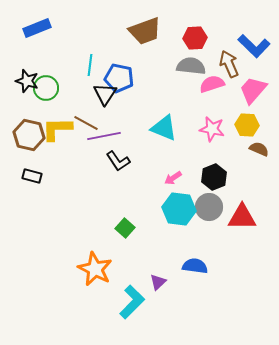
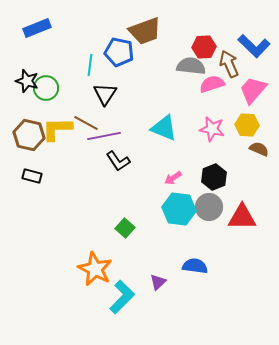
red hexagon: moved 9 px right, 9 px down
blue pentagon: moved 26 px up
cyan L-shape: moved 10 px left, 5 px up
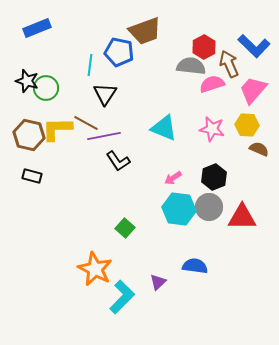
red hexagon: rotated 25 degrees counterclockwise
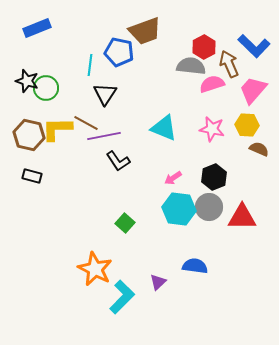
green square: moved 5 px up
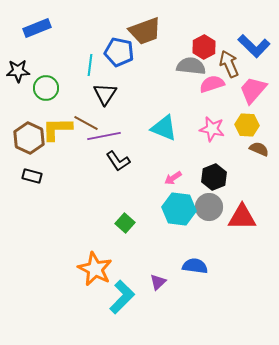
black star: moved 9 px left, 10 px up; rotated 20 degrees counterclockwise
brown hexagon: moved 3 px down; rotated 12 degrees clockwise
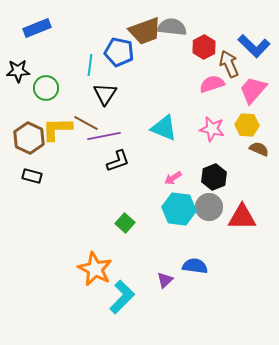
gray semicircle: moved 19 px left, 39 px up
black L-shape: rotated 75 degrees counterclockwise
purple triangle: moved 7 px right, 2 px up
